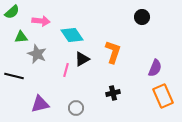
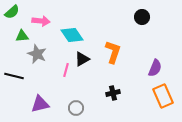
green triangle: moved 1 px right, 1 px up
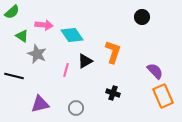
pink arrow: moved 3 px right, 4 px down
green triangle: rotated 40 degrees clockwise
black triangle: moved 3 px right, 2 px down
purple semicircle: moved 3 px down; rotated 66 degrees counterclockwise
black cross: rotated 32 degrees clockwise
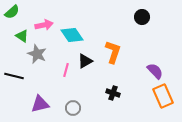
pink arrow: rotated 18 degrees counterclockwise
gray circle: moved 3 px left
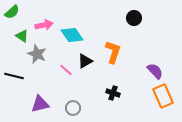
black circle: moved 8 px left, 1 px down
pink line: rotated 64 degrees counterclockwise
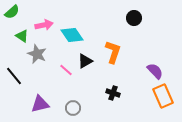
black line: rotated 36 degrees clockwise
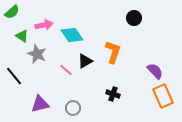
black cross: moved 1 px down
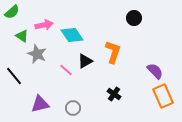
black cross: moved 1 px right; rotated 16 degrees clockwise
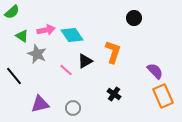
pink arrow: moved 2 px right, 5 px down
